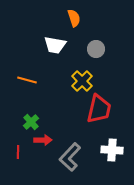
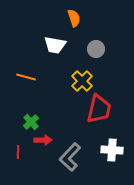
orange line: moved 1 px left, 3 px up
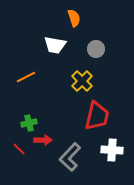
orange line: rotated 42 degrees counterclockwise
red trapezoid: moved 2 px left, 7 px down
green cross: moved 2 px left, 1 px down; rotated 28 degrees clockwise
red line: moved 1 px right, 3 px up; rotated 48 degrees counterclockwise
